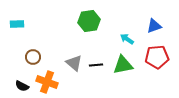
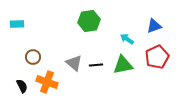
red pentagon: rotated 20 degrees counterclockwise
black semicircle: rotated 144 degrees counterclockwise
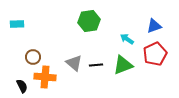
red pentagon: moved 2 px left, 3 px up
green triangle: rotated 10 degrees counterclockwise
orange cross: moved 2 px left, 5 px up; rotated 15 degrees counterclockwise
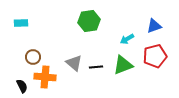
cyan rectangle: moved 4 px right, 1 px up
cyan arrow: rotated 64 degrees counterclockwise
red pentagon: moved 2 px down; rotated 10 degrees clockwise
black line: moved 2 px down
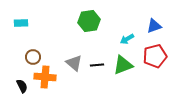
black line: moved 1 px right, 2 px up
